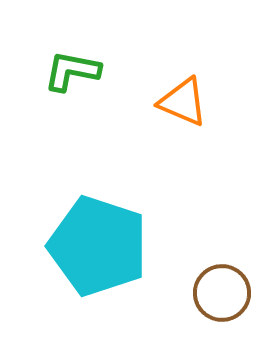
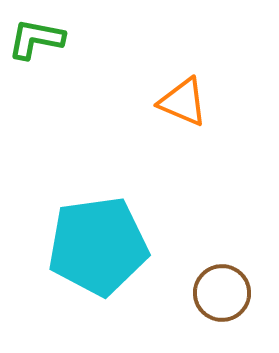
green L-shape: moved 36 px left, 32 px up
cyan pentagon: rotated 26 degrees counterclockwise
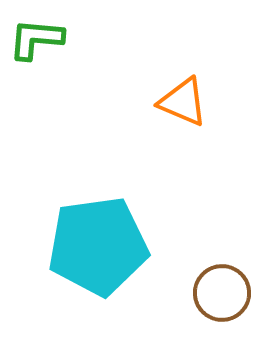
green L-shape: rotated 6 degrees counterclockwise
